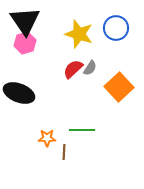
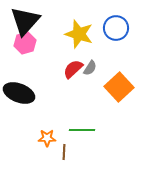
black triangle: rotated 16 degrees clockwise
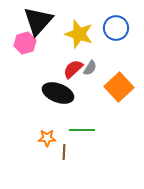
black triangle: moved 13 px right
black ellipse: moved 39 px right
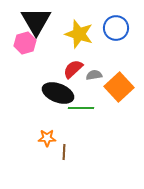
black triangle: moved 2 px left; rotated 12 degrees counterclockwise
gray semicircle: moved 4 px right, 7 px down; rotated 133 degrees counterclockwise
green line: moved 1 px left, 22 px up
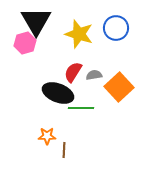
red semicircle: moved 3 px down; rotated 15 degrees counterclockwise
orange star: moved 2 px up
brown line: moved 2 px up
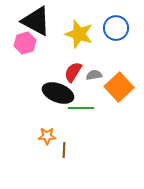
black triangle: rotated 32 degrees counterclockwise
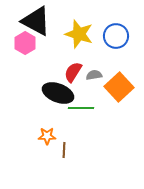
blue circle: moved 8 px down
pink hexagon: rotated 15 degrees counterclockwise
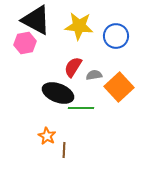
black triangle: moved 1 px up
yellow star: moved 8 px up; rotated 12 degrees counterclockwise
pink hexagon: rotated 20 degrees clockwise
red semicircle: moved 5 px up
orange star: rotated 30 degrees clockwise
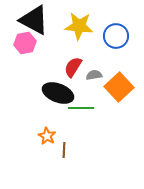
black triangle: moved 2 px left
